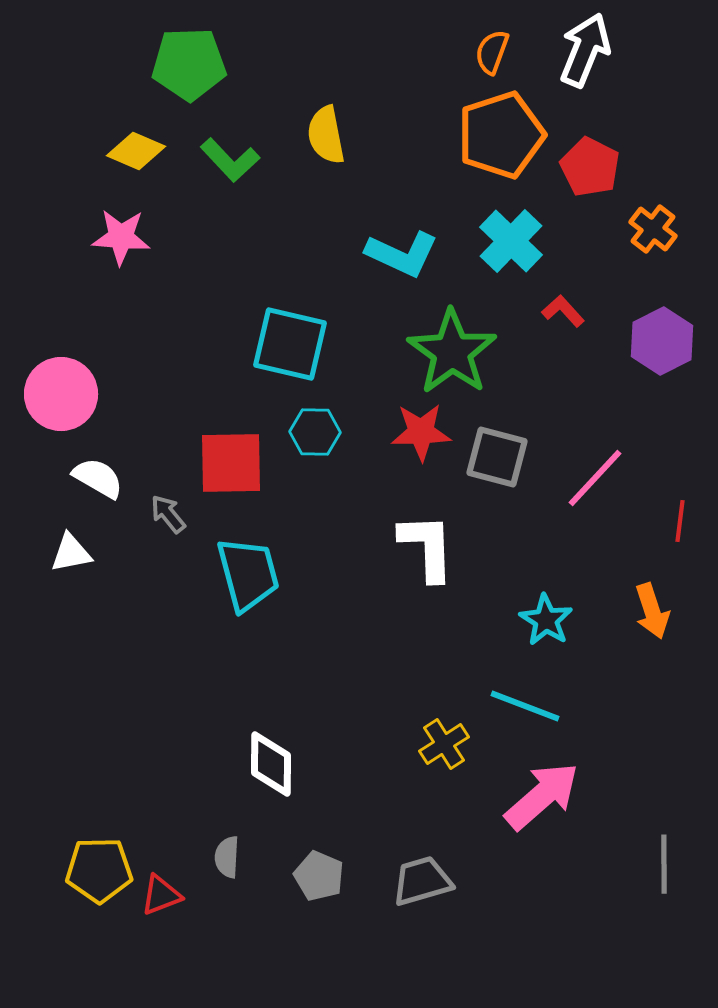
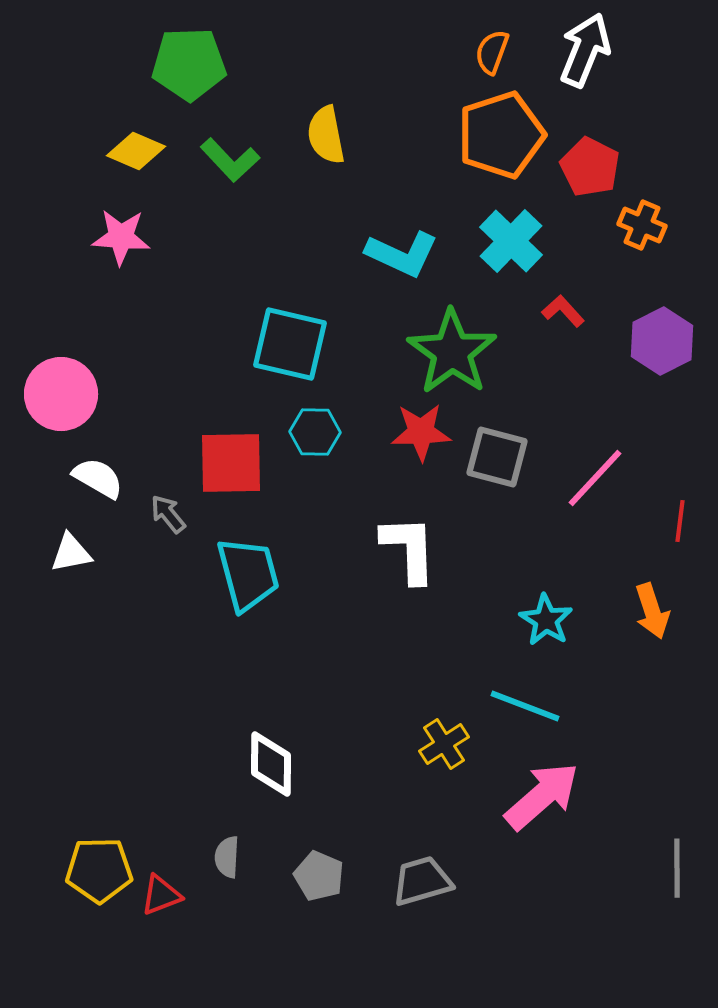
orange cross: moved 11 px left, 4 px up; rotated 15 degrees counterclockwise
white L-shape: moved 18 px left, 2 px down
gray line: moved 13 px right, 4 px down
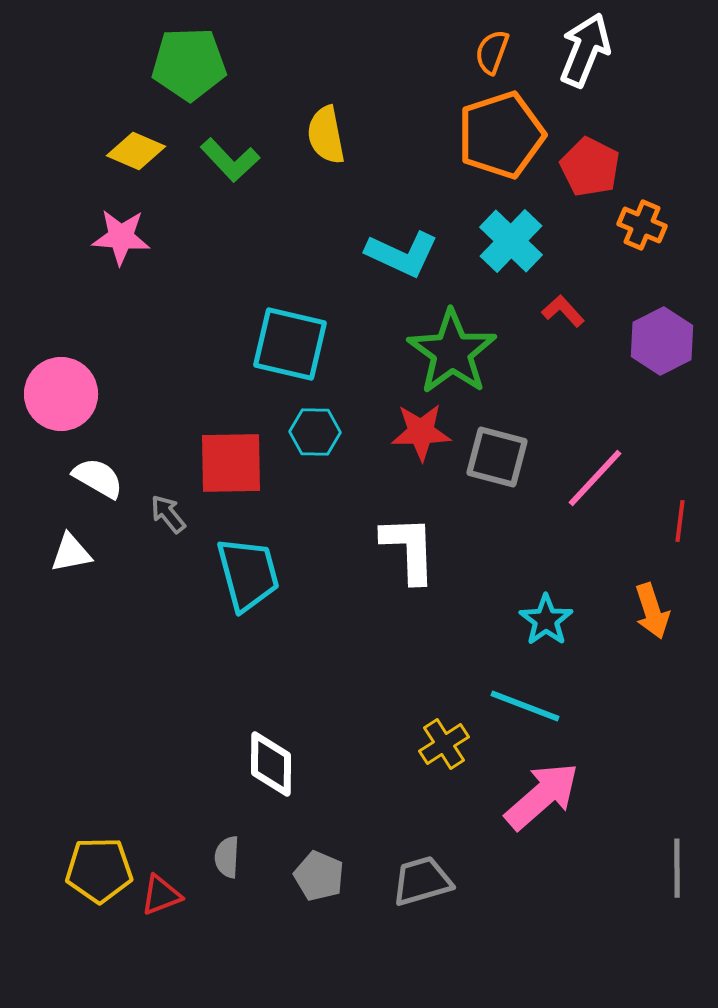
cyan star: rotated 4 degrees clockwise
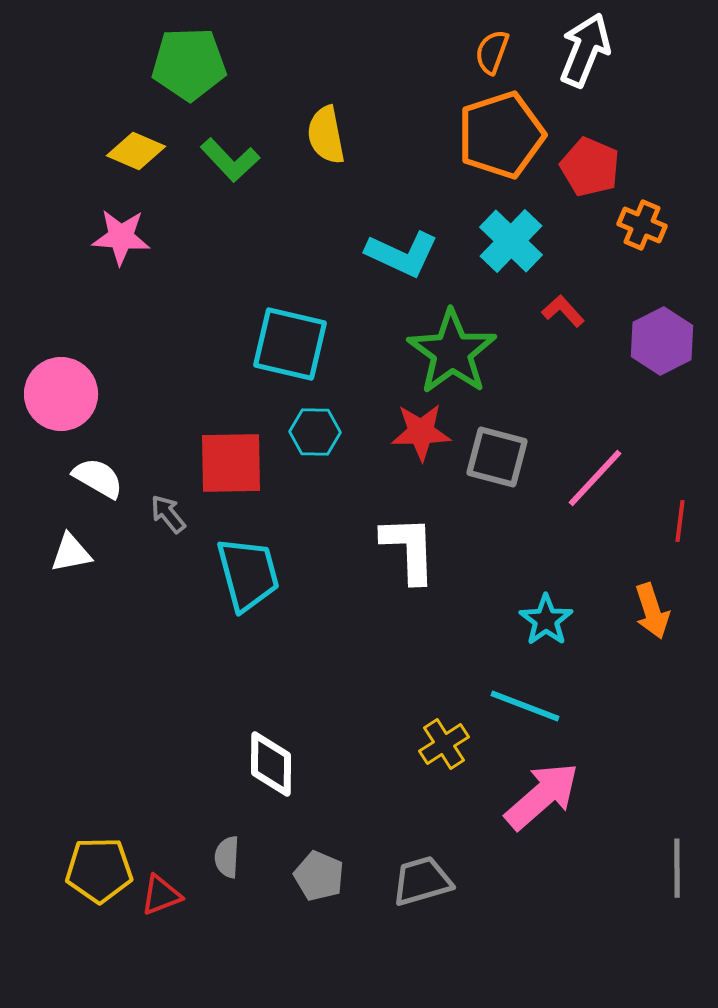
red pentagon: rotated 4 degrees counterclockwise
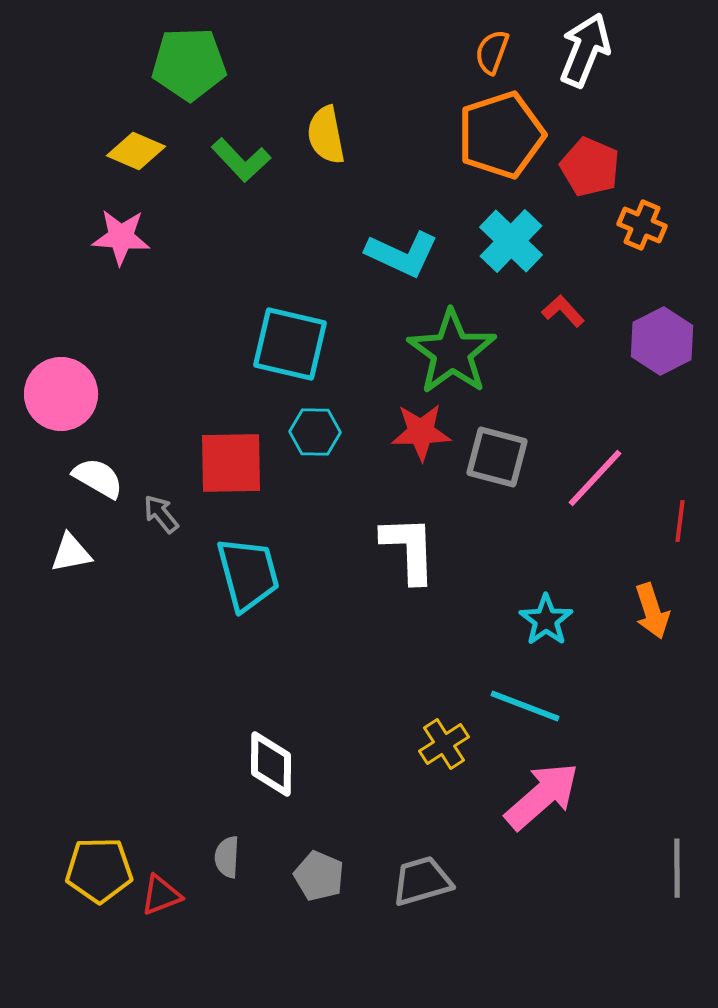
green L-shape: moved 11 px right
gray arrow: moved 7 px left
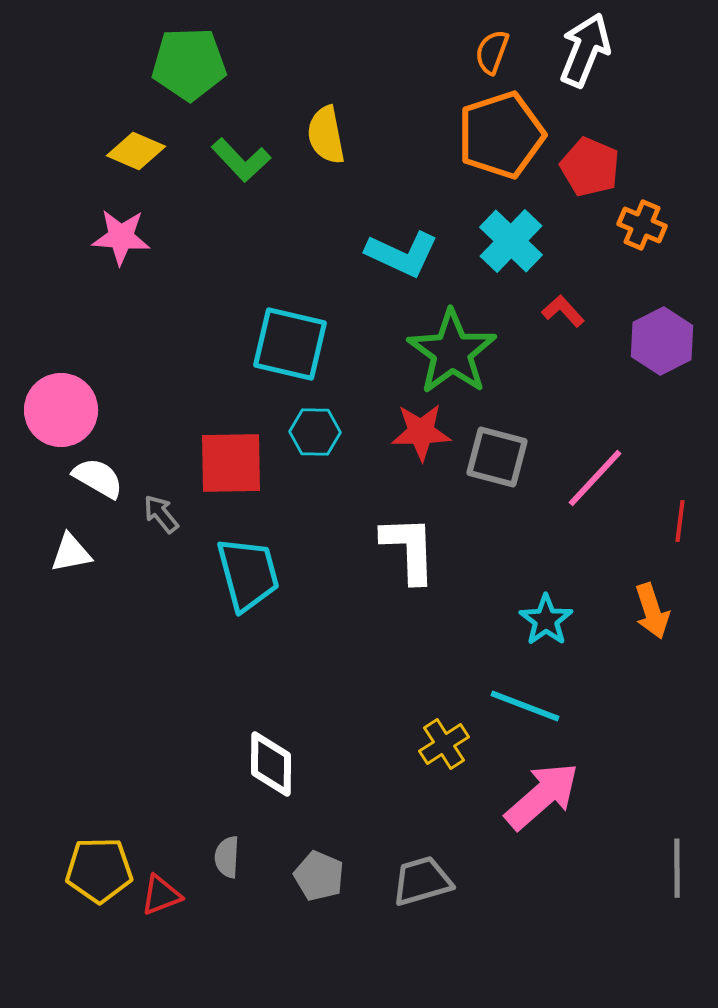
pink circle: moved 16 px down
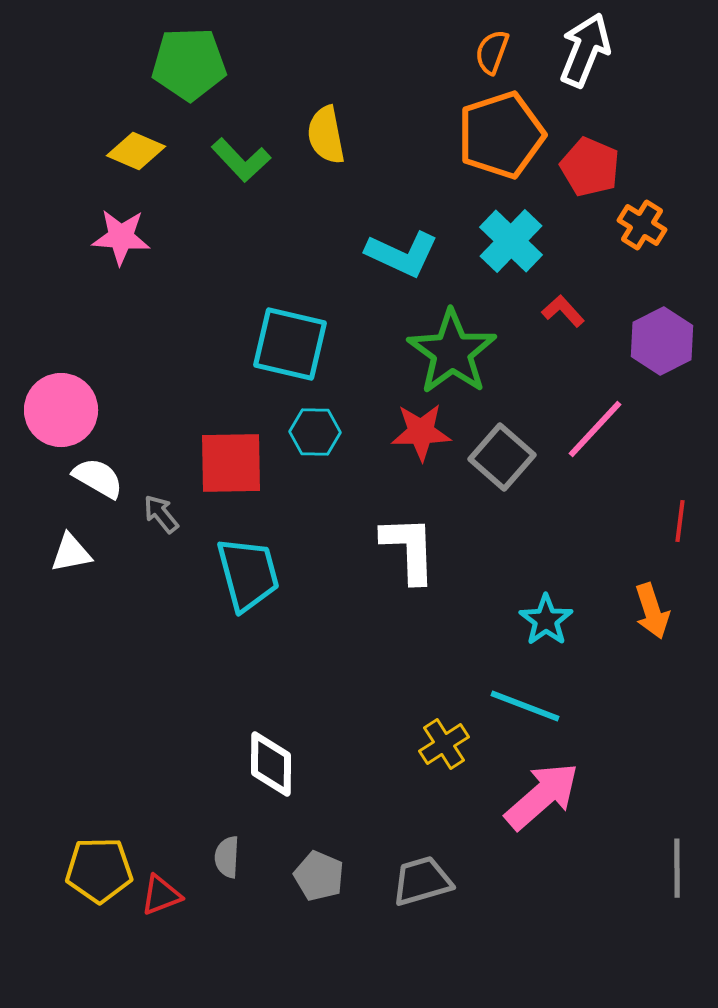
orange cross: rotated 9 degrees clockwise
gray square: moved 5 px right; rotated 26 degrees clockwise
pink line: moved 49 px up
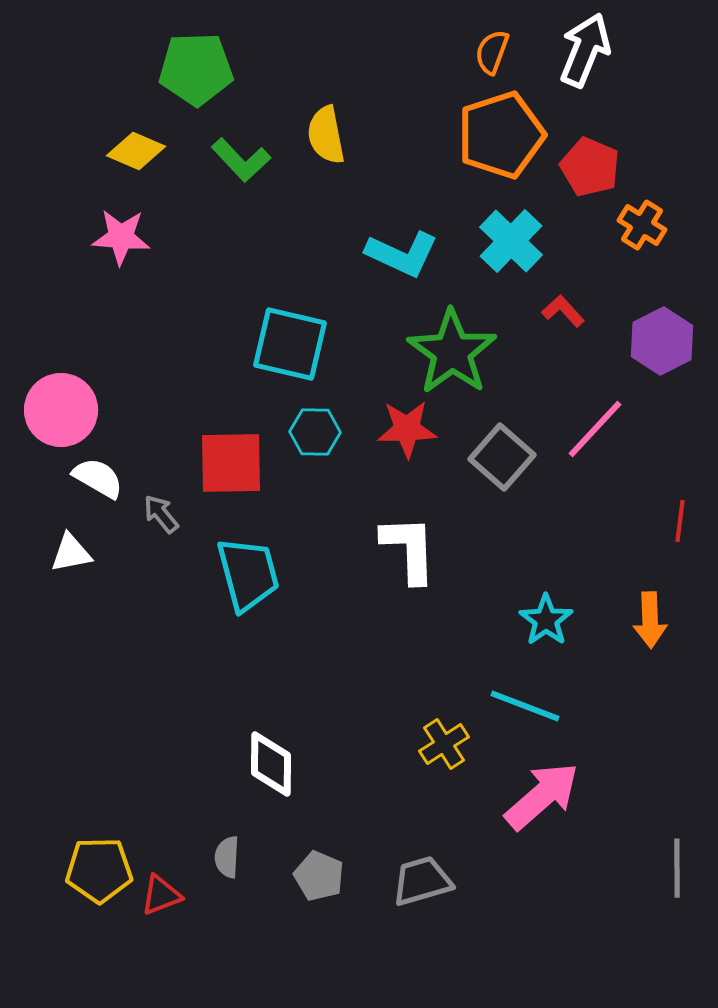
green pentagon: moved 7 px right, 5 px down
red star: moved 14 px left, 3 px up
orange arrow: moved 2 px left, 9 px down; rotated 16 degrees clockwise
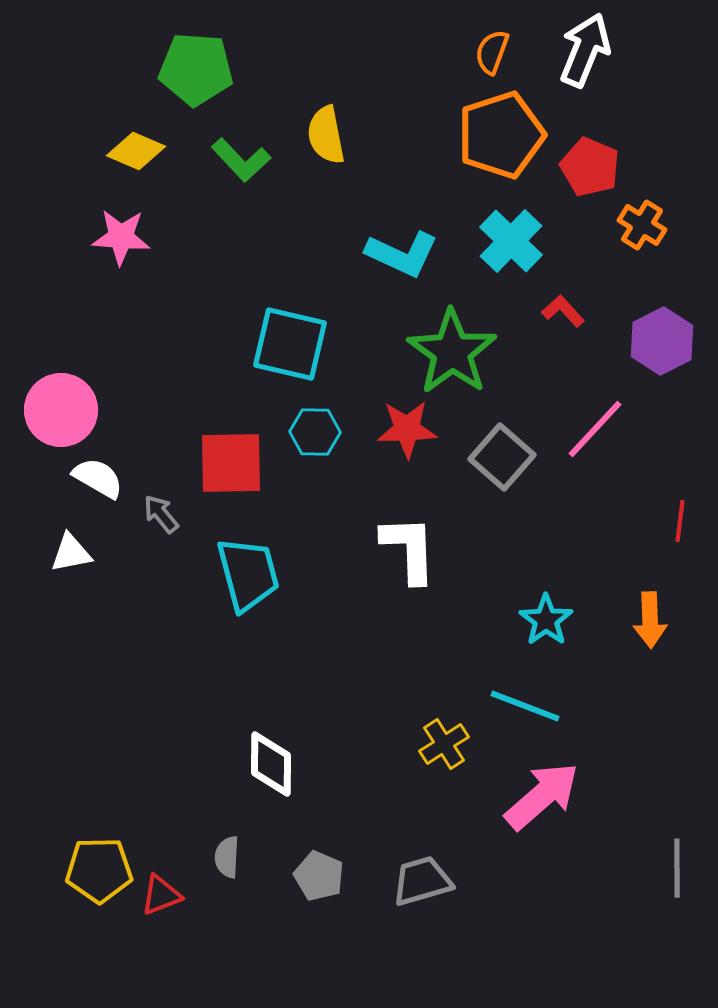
green pentagon: rotated 6 degrees clockwise
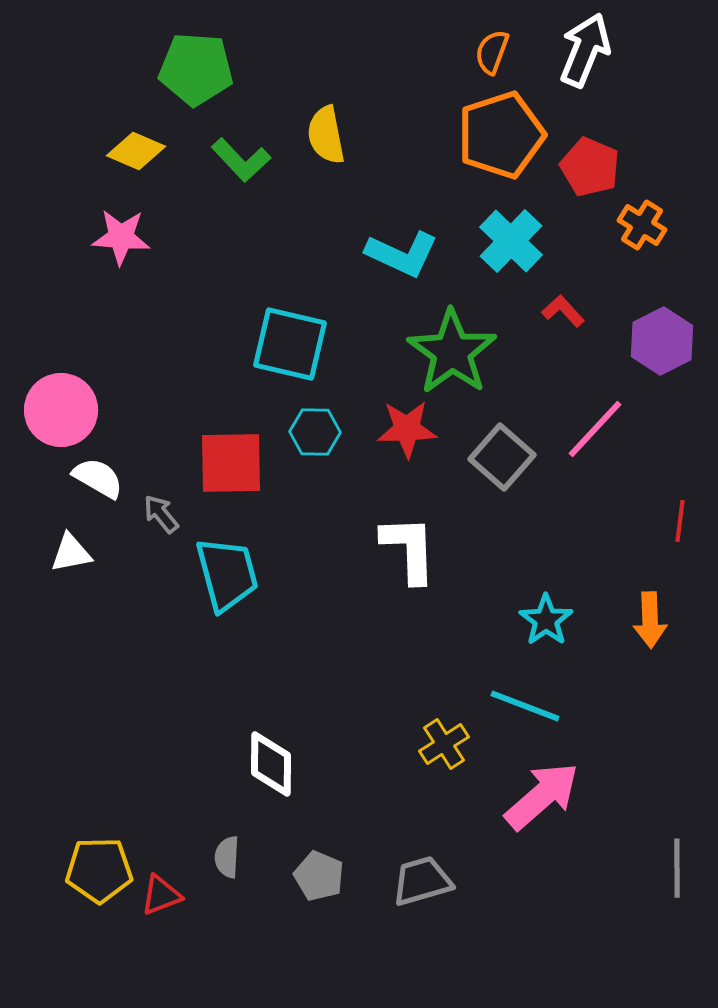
cyan trapezoid: moved 21 px left
